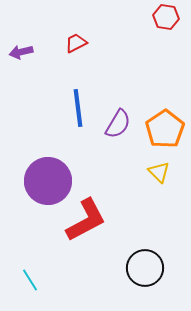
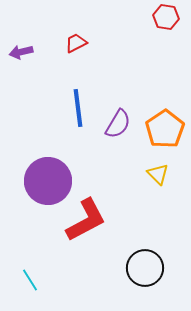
yellow triangle: moved 1 px left, 2 px down
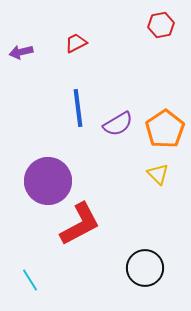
red hexagon: moved 5 px left, 8 px down; rotated 20 degrees counterclockwise
purple semicircle: rotated 28 degrees clockwise
red L-shape: moved 6 px left, 4 px down
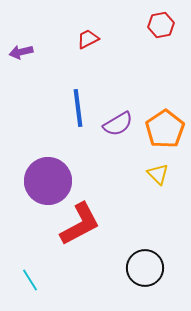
red trapezoid: moved 12 px right, 4 px up
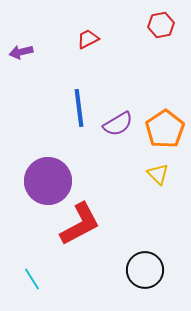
blue line: moved 1 px right
black circle: moved 2 px down
cyan line: moved 2 px right, 1 px up
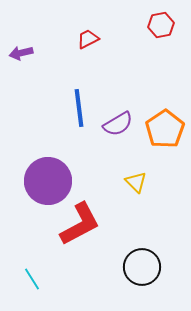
purple arrow: moved 1 px down
yellow triangle: moved 22 px left, 8 px down
black circle: moved 3 px left, 3 px up
